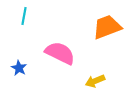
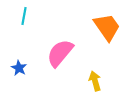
orange trapezoid: rotated 76 degrees clockwise
pink semicircle: rotated 76 degrees counterclockwise
yellow arrow: rotated 96 degrees clockwise
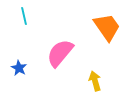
cyan line: rotated 24 degrees counterclockwise
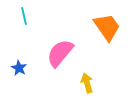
yellow arrow: moved 8 px left, 2 px down
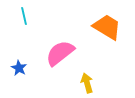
orange trapezoid: rotated 24 degrees counterclockwise
pink semicircle: rotated 12 degrees clockwise
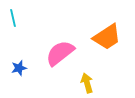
cyan line: moved 11 px left, 2 px down
orange trapezoid: moved 10 px down; rotated 116 degrees clockwise
blue star: rotated 28 degrees clockwise
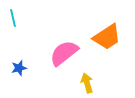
pink semicircle: moved 4 px right
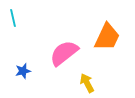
orange trapezoid: rotated 32 degrees counterclockwise
blue star: moved 4 px right, 3 px down
yellow arrow: rotated 12 degrees counterclockwise
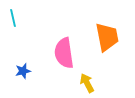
orange trapezoid: rotated 36 degrees counterclockwise
pink semicircle: rotated 60 degrees counterclockwise
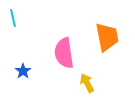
blue star: rotated 21 degrees counterclockwise
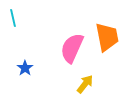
pink semicircle: moved 8 px right, 5 px up; rotated 32 degrees clockwise
blue star: moved 2 px right, 3 px up
yellow arrow: moved 2 px left, 1 px down; rotated 66 degrees clockwise
